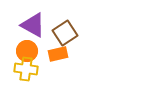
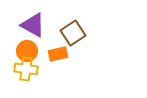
brown square: moved 8 px right
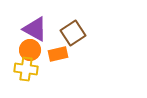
purple triangle: moved 2 px right, 4 px down
orange circle: moved 3 px right, 1 px up
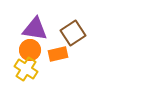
purple triangle: rotated 20 degrees counterclockwise
yellow cross: rotated 25 degrees clockwise
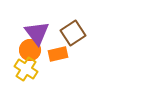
purple triangle: moved 2 px right, 4 px down; rotated 44 degrees clockwise
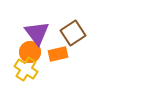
orange circle: moved 2 px down
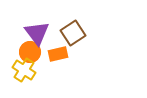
yellow cross: moved 2 px left, 1 px down
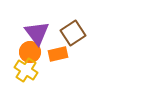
yellow cross: moved 2 px right
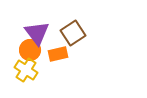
orange circle: moved 2 px up
